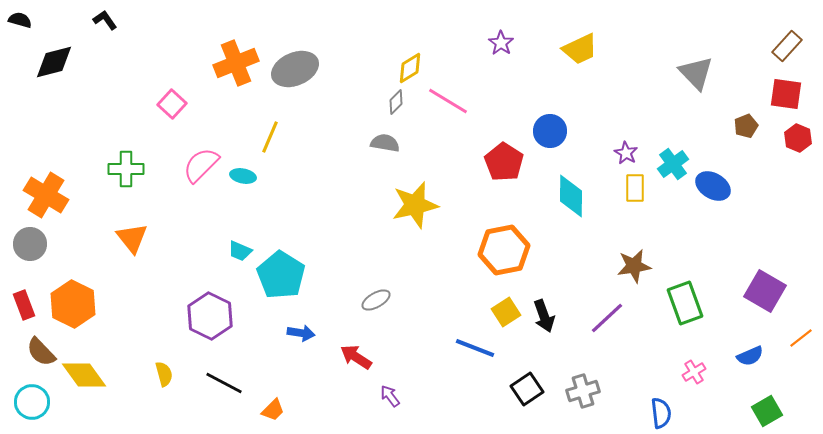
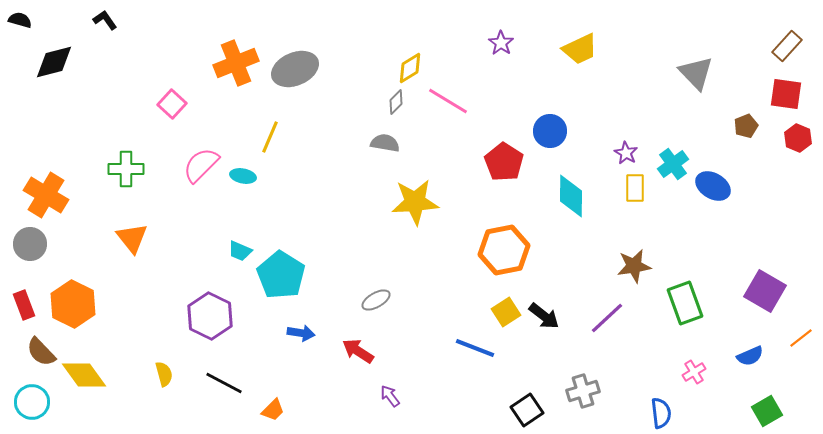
yellow star at (415, 205): moved 3 px up; rotated 9 degrees clockwise
black arrow at (544, 316): rotated 32 degrees counterclockwise
red arrow at (356, 357): moved 2 px right, 6 px up
black square at (527, 389): moved 21 px down
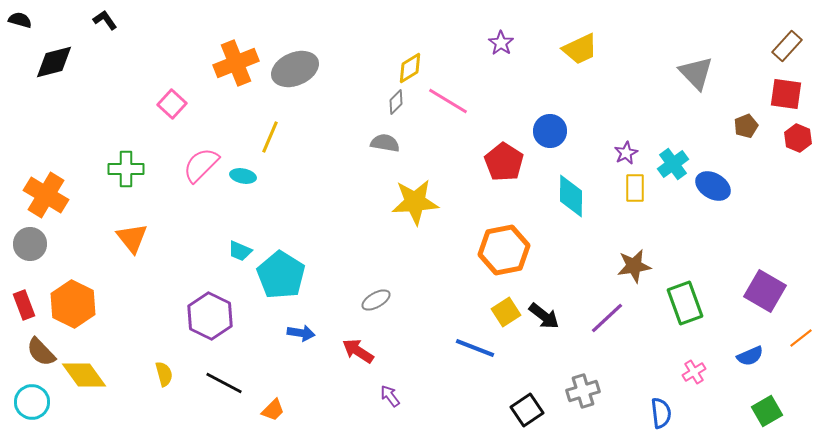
purple star at (626, 153): rotated 15 degrees clockwise
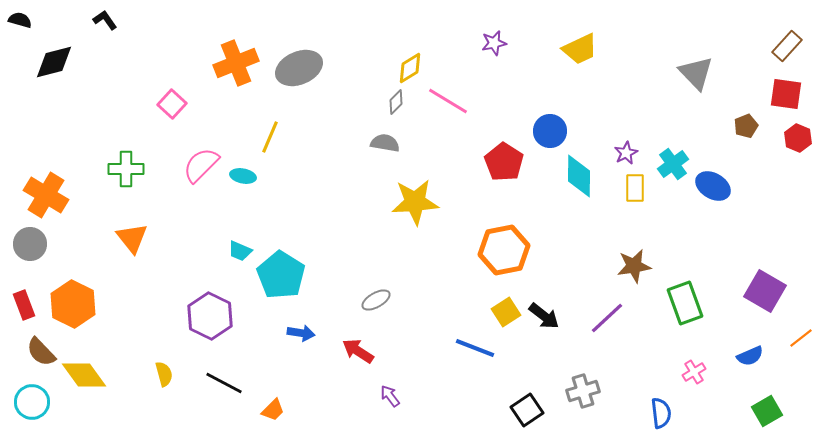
purple star at (501, 43): moved 7 px left; rotated 25 degrees clockwise
gray ellipse at (295, 69): moved 4 px right, 1 px up
cyan diamond at (571, 196): moved 8 px right, 20 px up
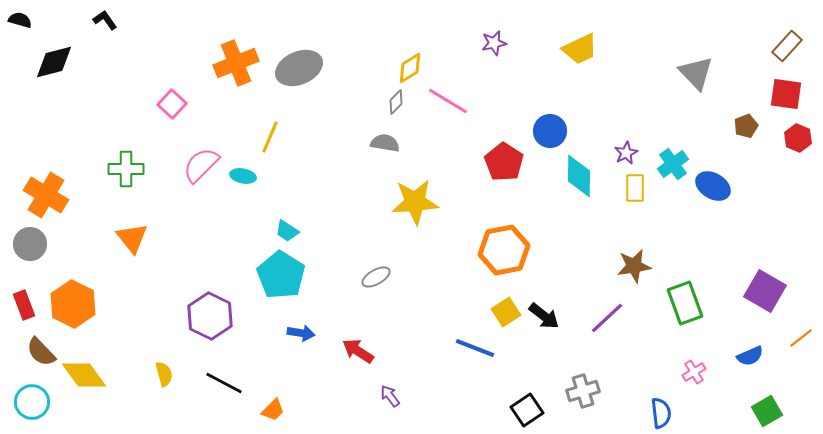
cyan trapezoid at (240, 251): moved 47 px right, 20 px up; rotated 10 degrees clockwise
gray ellipse at (376, 300): moved 23 px up
